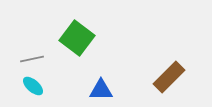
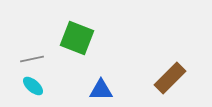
green square: rotated 16 degrees counterclockwise
brown rectangle: moved 1 px right, 1 px down
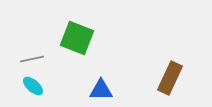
brown rectangle: rotated 20 degrees counterclockwise
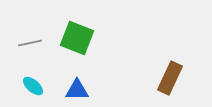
gray line: moved 2 px left, 16 px up
blue triangle: moved 24 px left
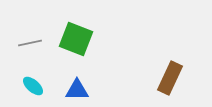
green square: moved 1 px left, 1 px down
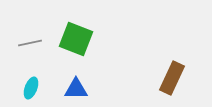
brown rectangle: moved 2 px right
cyan ellipse: moved 2 px left, 2 px down; rotated 70 degrees clockwise
blue triangle: moved 1 px left, 1 px up
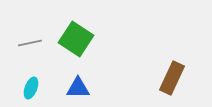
green square: rotated 12 degrees clockwise
blue triangle: moved 2 px right, 1 px up
